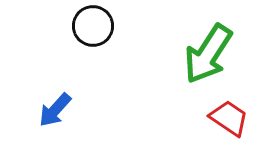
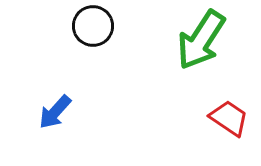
green arrow: moved 7 px left, 14 px up
blue arrow: moved 2 px down
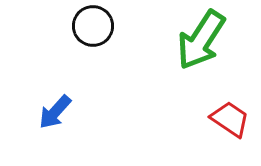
red trapezoid: moved 1 px right, 1 px down
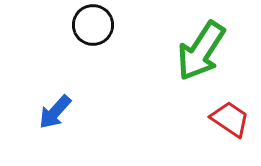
black circle: moved 1 px up
green arrow: moved 11 px down
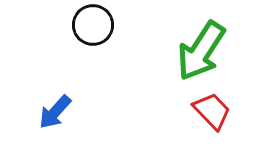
red trapezoid: moved 18 px left, 8 px up; rotated 12 degrees clockwise
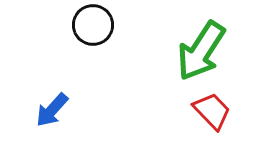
blue arrow: moved 3 px left, 2 px up
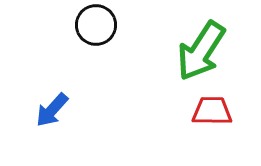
black circle: moved 3 px right
red trapezoid: rotated 45 degrees counterclockwise
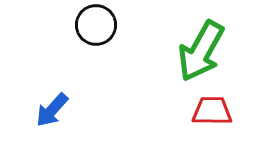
green arrow: rotated 4 degrees counterclockwise
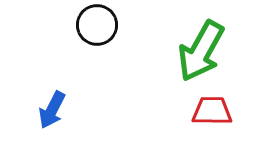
black circle: moved 1 px right
blue arrow: rotated 15 degrees counterclockwise
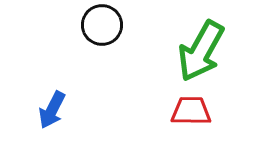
black circle: moved 5 px right
red trapezoid: moved 21 px left
